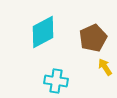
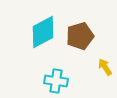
brown pentagon: moved 13 px left, 2 px up; rotated 8 degrees clockwise
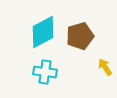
cyan cross: moved 11 px left, 9 px up
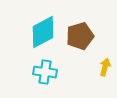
yellow arrow: rotated 48 degrees clockwise
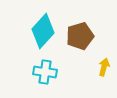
cyan diamond: moved 1 px up; rotated 20 degrees counterclockwise
yellow arrow: moved 1 px left
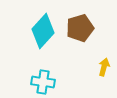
brown pentagon: moved 8 px up
cyan cross: moved 2 px left, 10 px down
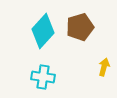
brown pentagon: moved 1 px up
cyan cross: moved 5 px up
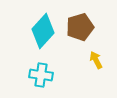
yellow arrow: moved 8 px left, 7 px up; rotated 42 degrees counterclockwise
cyan cross: moved 2 px left, 2 px up
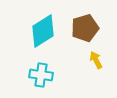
brown pentagon: moved 5 px right, 1 px down
cyan diamond: rotated 16 degrees clockwise
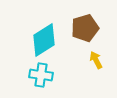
cyan diamond: moved 1 px right, 9 px down
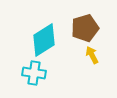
yellow arrow: moved 4 px left, 5 px up
cyan cross: moved 7 px left, 2 px up
